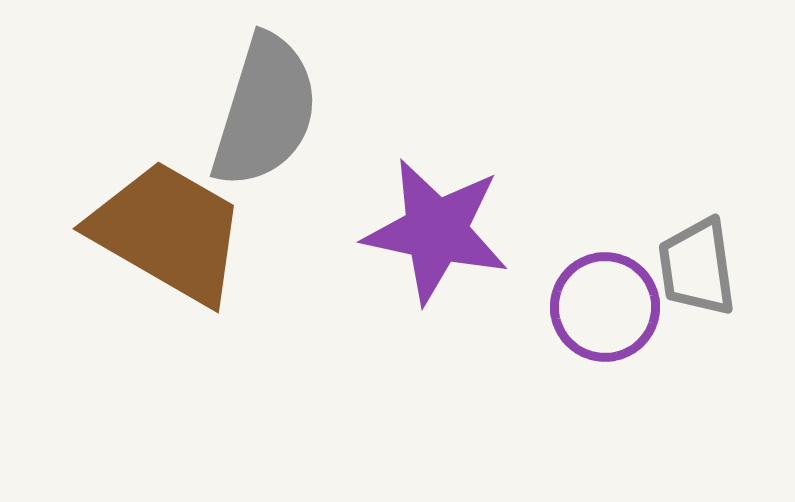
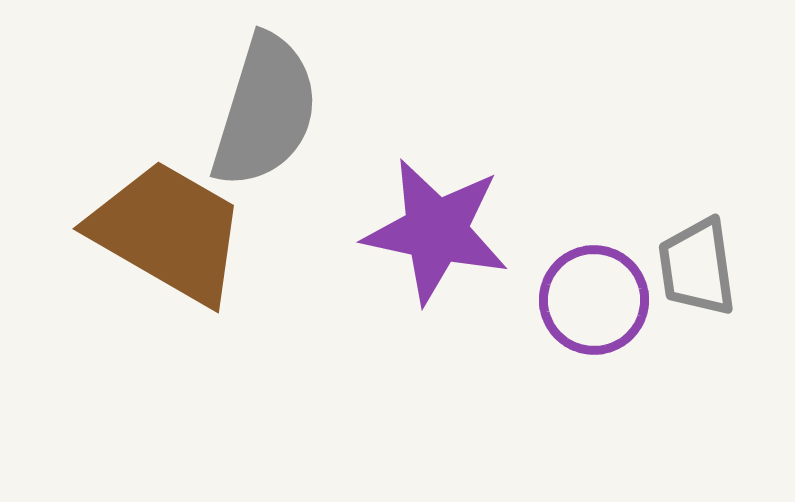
purple circle: moved 11 px left, 7 px up
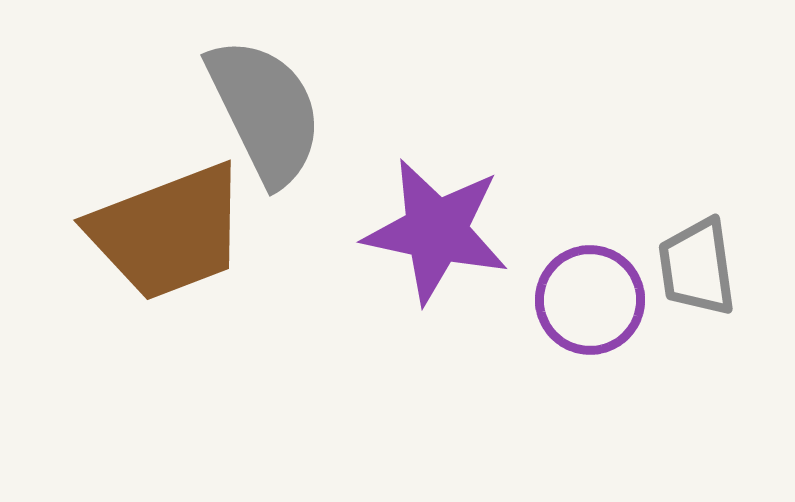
gray semicircle: rotated 43 degrees counterclockwise
brown trapezoid: rotated 129 degrees clockwise
purple circle: moved 4 px left
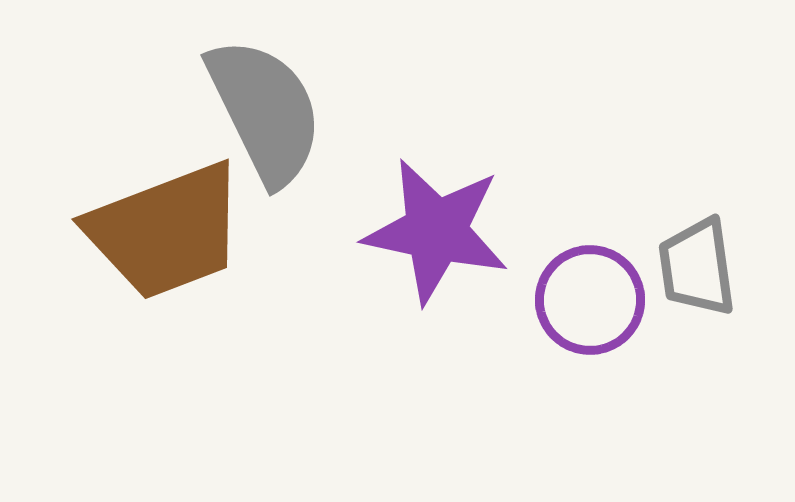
brown trapezoid: moved 2 px left, 1 px up
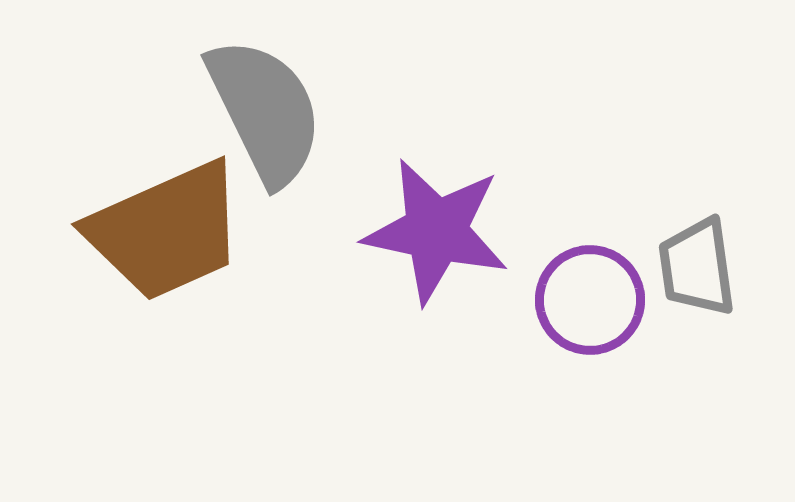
brown trapezoid: rotated 3 degrees counterclockwise
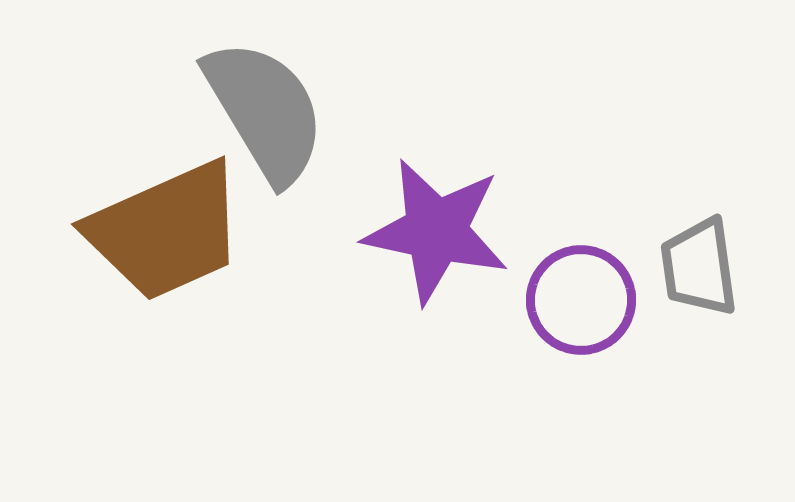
gray semicircle: rotated 5 degrees counterclockwise
gray trapezoid: moved 2 px right
purple circle: moved 9 px left
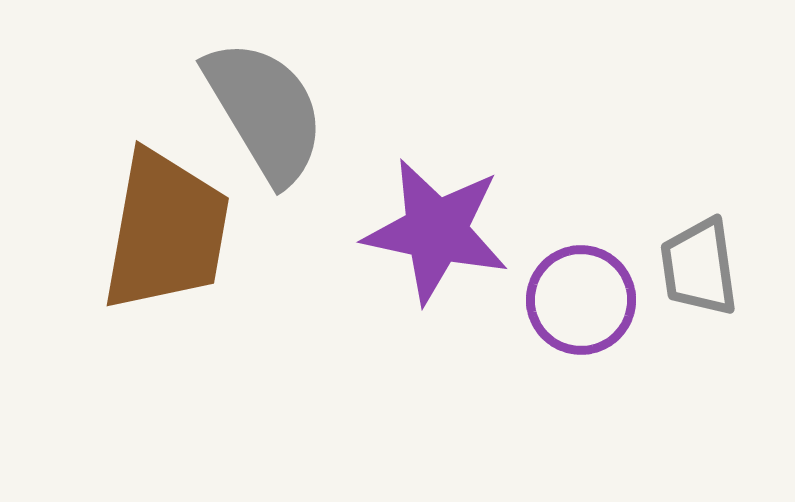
brown trapezoid: rotated 56 degrees counterclockwise
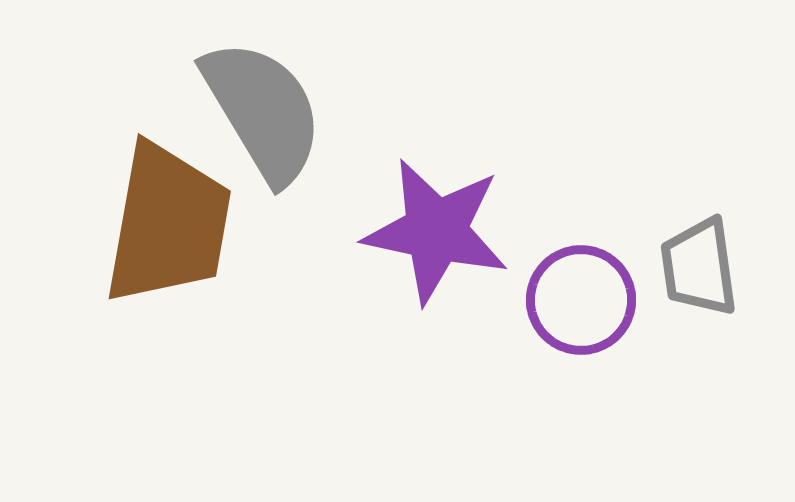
gray semicircle: moved 2 px left
brown trapezoid: moved 2 px right, 7 px up
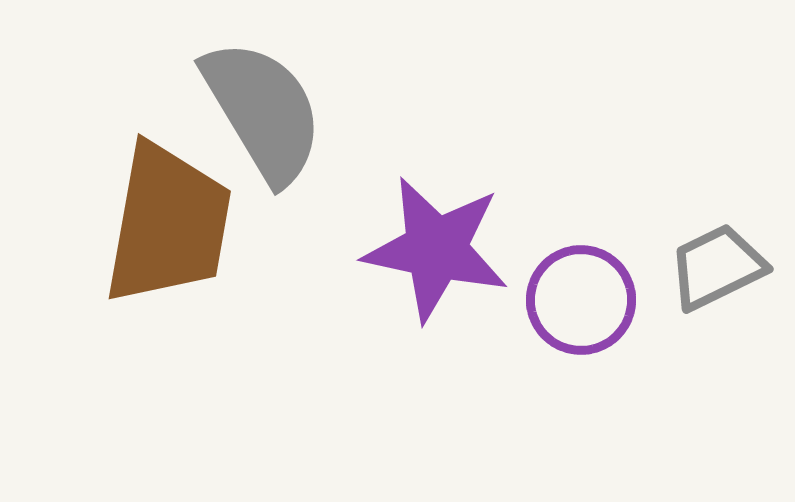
purple star: moved 18 px down
gray trapezoid: moved 18 px right; rotated 72 degrees clockwise
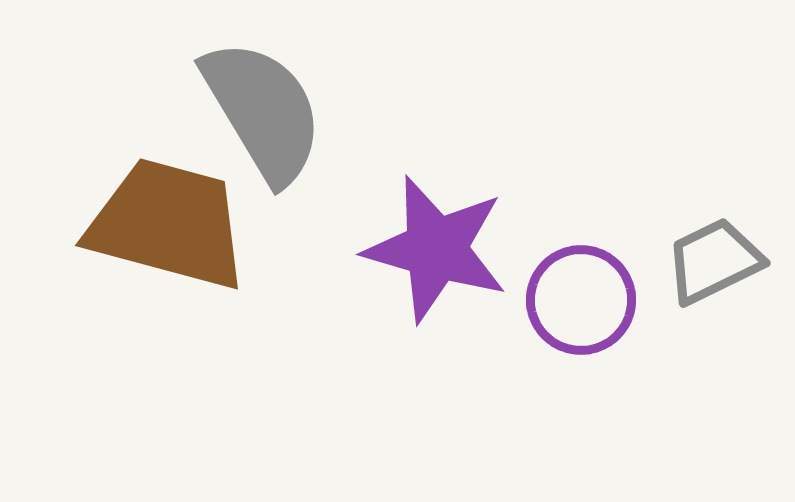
brown trapezoid: rotated 85 degrees counterclockwise
purple star: rotated 4 degrees clockwise
gray trapezoid: moved 3 px left, 6 px up
